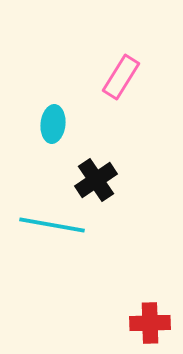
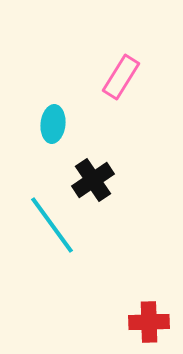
black cross: moved 3 px left
cyan line: rotated 44 degrees clockwise
red cross: moved 1 px left, 1 px up
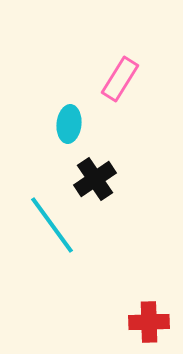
pink rectangle: moved 1 px left, 2 px down
cyan ellipse: moved 16 px right
black cross: moved 2 px right, 1 px up
